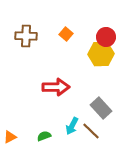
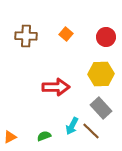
yellow hexagon: moved 20 px down
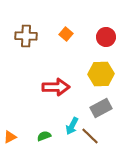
gray rectangle: rotated 75 degrees counterclockwise
brown line: moved 1 px left, 5 px down
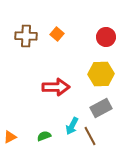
orange square: moved 9 px left
brown line: rotated 18 degrees clockwise
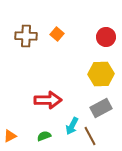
red arrow: moved 8 px left, 13 px down
orange triangle: moved 1 px up
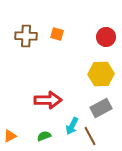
orange square: rotated 24 degrees counterclockwise
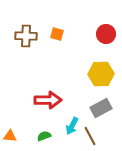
red circle: moved 3 px up
orange triangle: rotated 32 degrees clockwise
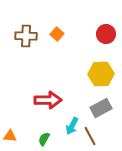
orange square: rotated 24 degrees clockwise
green semicircle: moved 3 px down; rotated 40 degrees counterclockwise
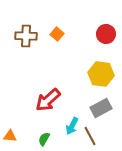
yellow hexagon: rotated 10 degrees clockwise
red arrow: rotated 140 degrees clockwise
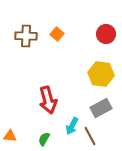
red arrow: rotated 64 degrees counterclockwise
